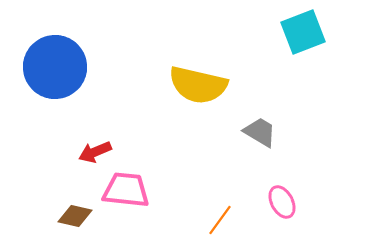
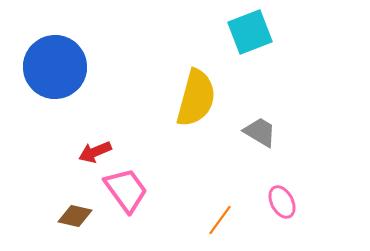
cyan square: moved 53 px left
yellow semicircle: moved 2 px left, 13 px down; rotated 88 degrees counterclockwise
pink trapezoid: rotated 48 degrees clockwise
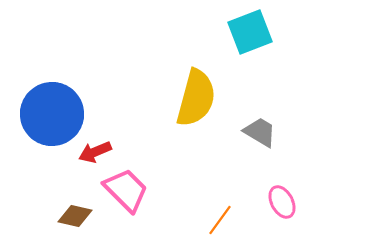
blue circle: moved 3 px left, 47 px down
pink trapezoid: rotated 9 degrees counterclockwise
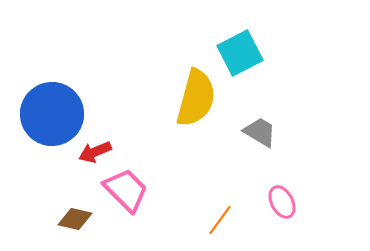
cyan square: moved 10 px left, 21 px down; rotated 6 degrees counterclockwise
brown diamond: moved 3 px down
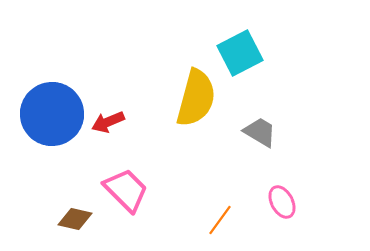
red arrow: moved 13 px right, 30 px up
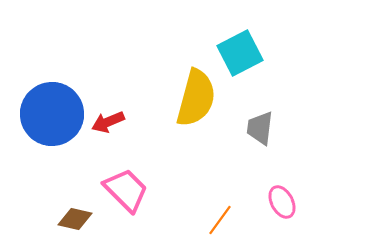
gray trapezoid: moved 4 px up; rotated 114 degrees counterclockwise
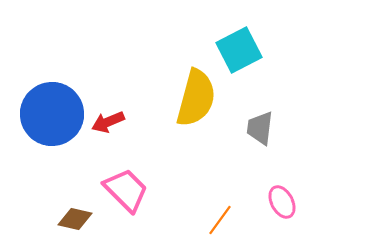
cyan square: moved 1 px left, 3 px up
